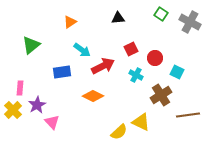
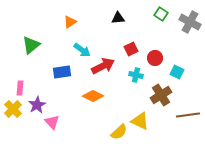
cyan cross: rotated 16 degrees counterclockwise
yellow cross: moved 1 px up
yellow triangle: moved 1 px left, 1 px up
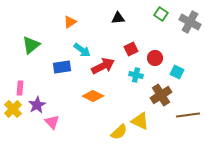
blue rectangle: moved 5 px up
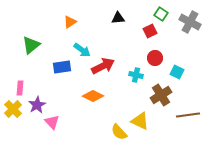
red square: moved 19 px right, 18 px up
yellow semicircle: rotated 90 degrees clockwise
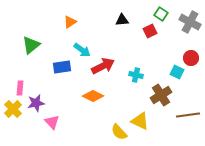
black triangle: moved 4 px right, 2 px down
red circle: moved 36 px right
purple star: moved 1 px left, 2 px up; rotated 18 degrees clockwise
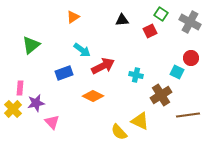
orange triangle: moved 3 px right, 5 px up
blue rectangle: moved 2 px right, 6 px down; rotated 12 degrees counterclockwise
